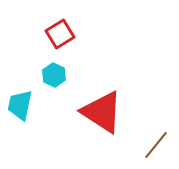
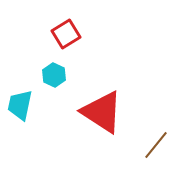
red square: moved 6 px right
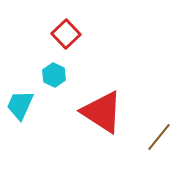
red square: rotated 12 degrees counterclockwise
cyan trapezoid: rotated 12 degrees clockwise
brown line: moved 3 px right, 8 px up
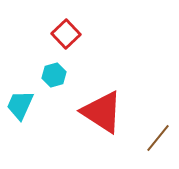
cyan hexagon: rotated 20 degrees clockwise
brown line: moved 1 px left, 1 px down
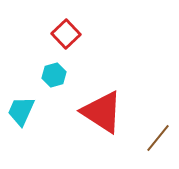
cyan trapezoid: moved 1 px right, 6 px down
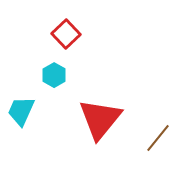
cyan hexagon: rotated 15 degrees counterclockwise
red triangle: moved 2 px left, 7 px down; rotated 36 degrees clockwise
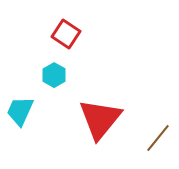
red square: rotated 12 degrees counterclockwise
cyan trapezoid: moved 1 px left
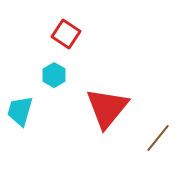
cyan trapezoid: rotated 8 degrees counterclockwise
red triangle: moved 7 px right, 11 px up
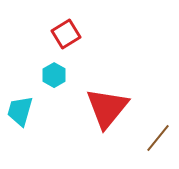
red square: rotated 24 degrees clockwise
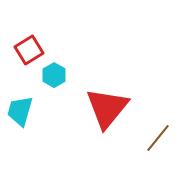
red square: moved 37 px left, 16 px down
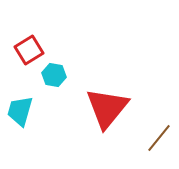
cyan hexagon: rotated 20 degrees counterclockwise
brown line: moved 1 px right
